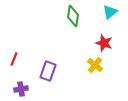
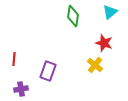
red line: rotated 16 degrees counterclockwise
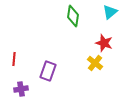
yellow cross: moved 2 px up
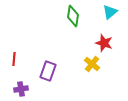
yellow cross: moved 3 px left, 1 px down
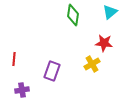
green diamond: moved 1 px up
red star: rotated 12 degrees counterclockwise
yellow cross: rotated 21 degrees clockwise
purple rectangle: moved 4 px right
purple cross: moved 1 px right, 1 px down
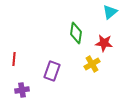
green diamond: moved 3 px right, 18 px down
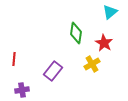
red star: rotated 24 degrees clockwise
purple rectangle: moved 1 px right; rotated 18 degrees clockwise
